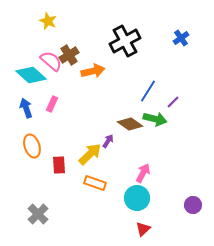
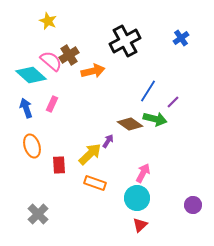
red triangle: moved 3 px left, 4 px up
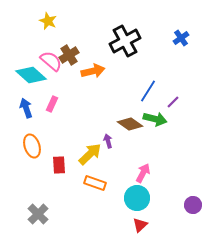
purple arrow: rotated 48 degrees counterclockwise
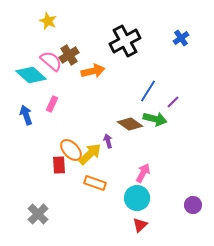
blue arrow: moved 7 px down
orange ellipse: moved 39 px right, 4 px down; rotated 25 degrees counterclockwise
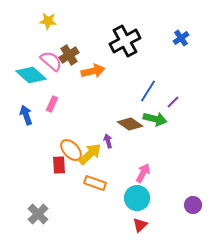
yellow star: rotated 18 degrees counterclockwise
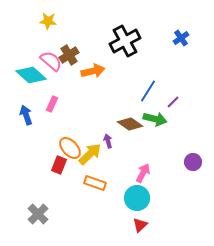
orange ellipse: moved 1 px left, 2 px up
red rectangle: rotated 24 degrees clockwise
purple circle: moved 43 px up
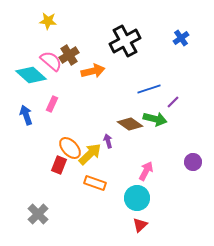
blue line: moved 1 px right, 2 px up; rotated 40 degrees clockwise
pink arrow: moved 3 px right, 2 px up
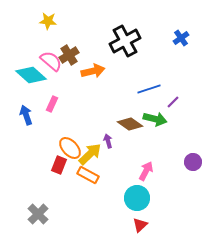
orange rectangle: moved 7 px left, 8 px up; rotated 10 degrees clockwise
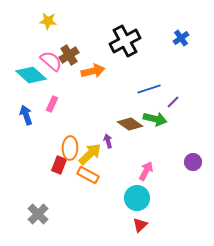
orange ellipse: rotated 45 degrees clockwise
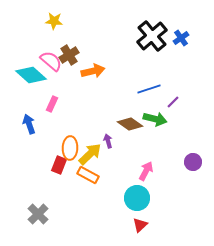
yellow star: moved 6 px right
black cross: moved 27 px right, 5 px up; rotated 12 degrees counterclockwise
blue arrow: moved 3 px right, 9 px down
